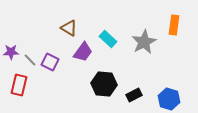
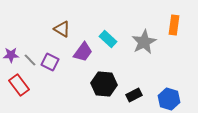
brown triangle: moved 7 px left, 1 px down
purple star: moved 3 px down
red rectangle: rotated 50 degrees counterclockwise
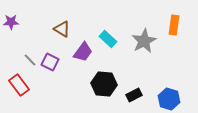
gray star: moved 1 px up
purple star: moved 33 px up
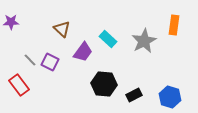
brown triangle: rotated 12 degrees clockwise
blue hexagon: moved 1 px right, 2 px up
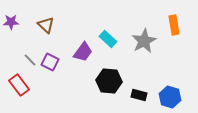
orange rectangle: rotated 18 degrees counterclockwise
brown triangle: moved 16 px left, 4 px up
black hexagon: moved 5 px right, 3 px up
black rectangle: moved 5 px right; rotated 42 degrees clockwise
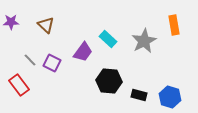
purple square: moved 2 px right, 1 px down
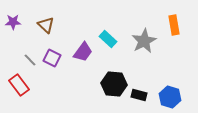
purple star: moved 2 px right
purple square: moved 5 px up
black hexagon: moved 5 px right, 3 px down
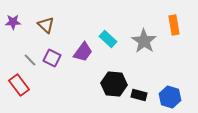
gray star: rotated 10 degrees counterclockwise
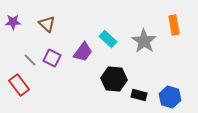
brown triangle: moved 1 px right, 1 px up
black hexagon: moved 5 px up
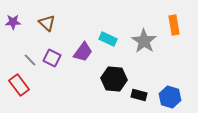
brown triangle: moved 1 px up
cyan rectangle: rotated 18 degrees counterclockwise
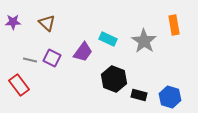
gray line: rotated 32 degrees counterclockwise
black hexagon: rotated 15 degrees clockwise
